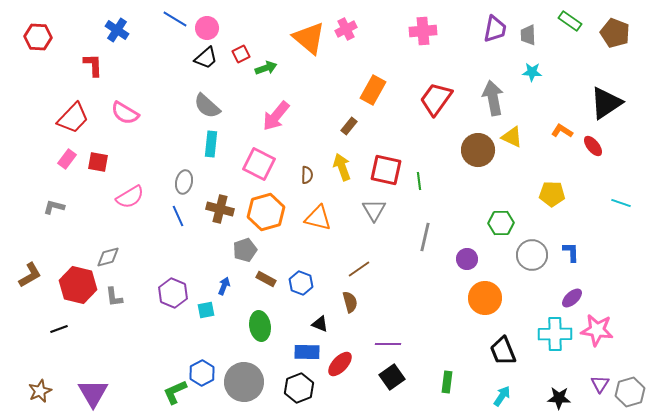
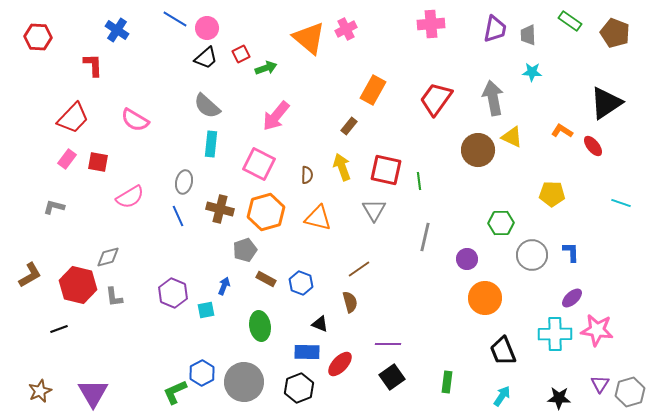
pink cross at (423, 31): moved 8 px right, 7 px up
pink semicircle at (125, 113): moved 10 px right, 7 px down
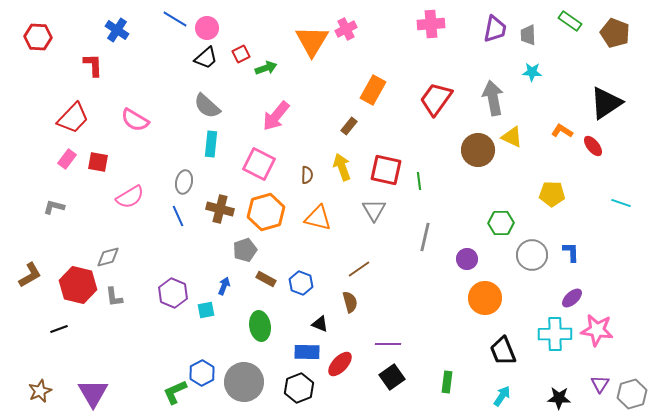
orange triangle at (309, 38): moved 3 px right, 3 px down; rotated 21 degrees clockwise
gray hexagon at (630, 392): moved 2 px right, 2 px down
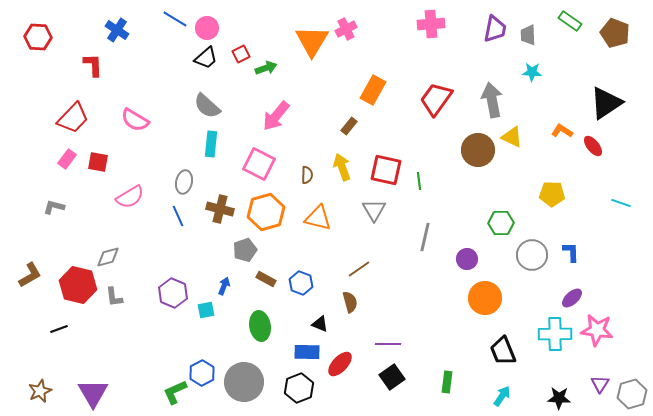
gray arrow at (493, 98): moved 1 px left, 2 px down
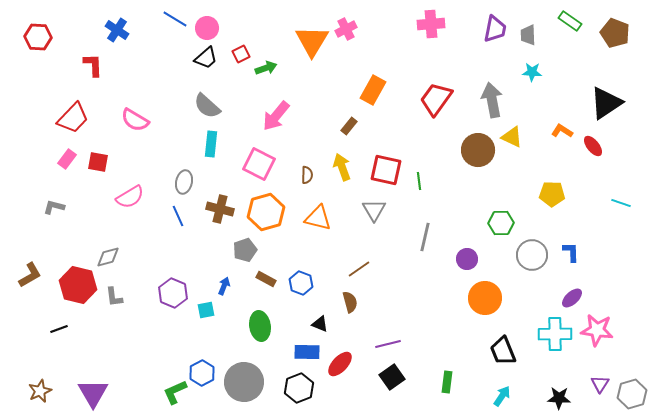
purple line at (388, 344): rotated 15 degrees counterclockwise
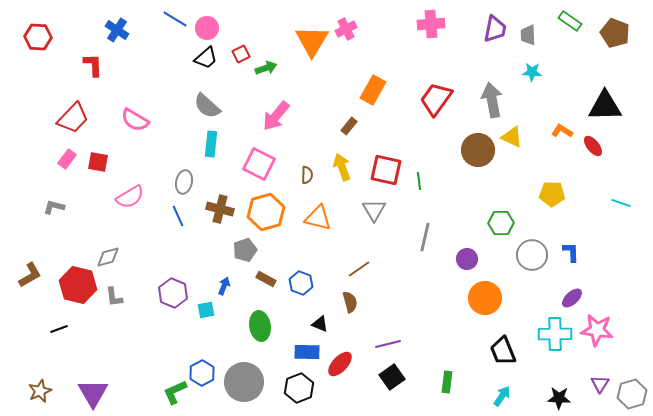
black triangle at (606, 103): moved 1 px left, 3 px down; rotated 33 degrees clockwise
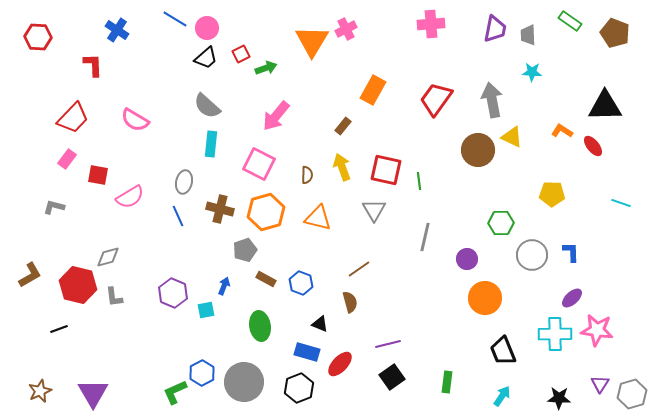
brown rectangle at (349, 126): moved 6 px left
red square at (98, 162): moved 13 px down
blue rectangle at (307, 352): rotated 15 degrees clockwise
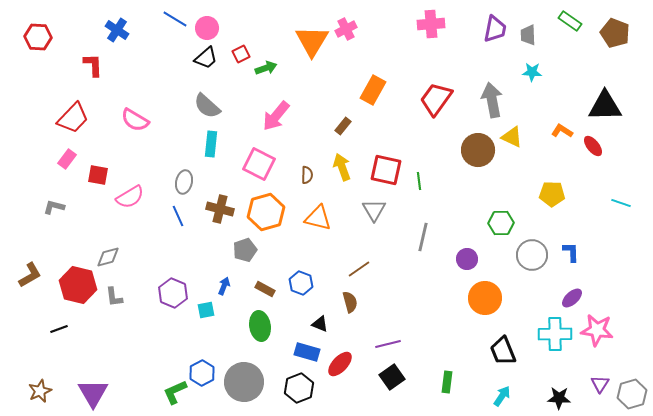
gray line at (425, 237): moved 2 px left
brown rectangle at (266, 279): moved 1 px left, 10 px down
